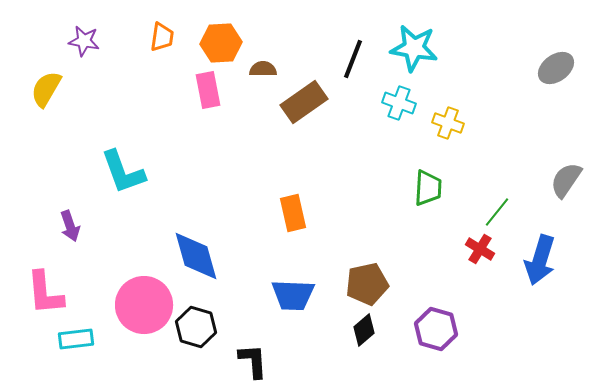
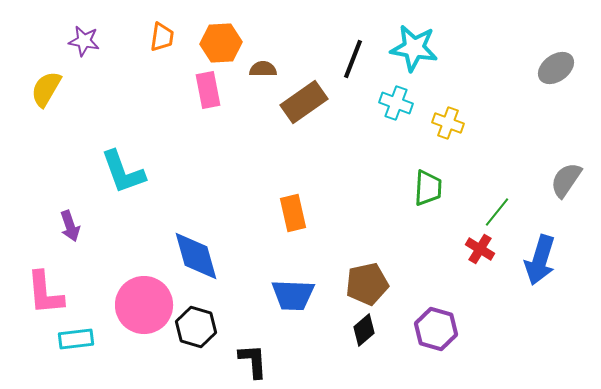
cyan cross: moved 3 px left
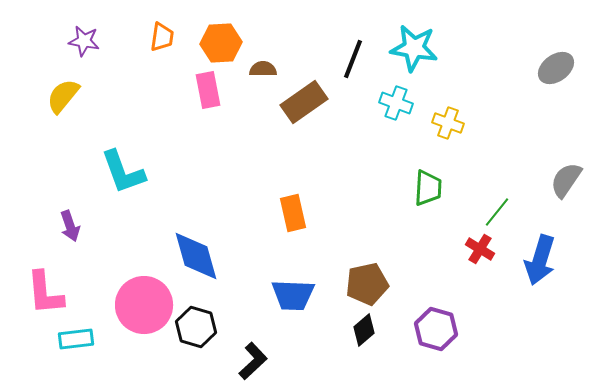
yellow semicircle: moved 17 px right, 7 px down; rotated 9 degrees clockwise
black L-shape: rotated 51 degrees clockwise
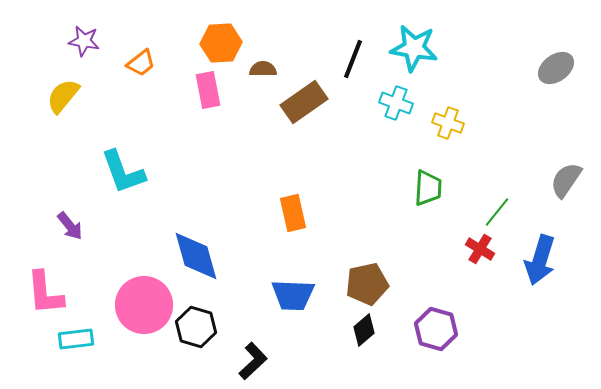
orange trapezoid: moved 21 px left, 26 px down; rotated 44 degrees clockwise
purple arrow: rotated 20 degrees counterclockwise
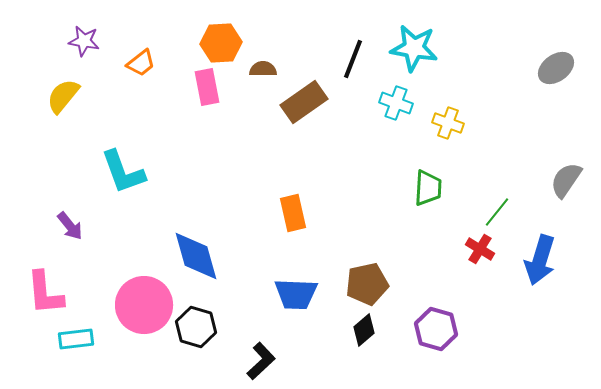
pink rectangle: moved 1 px left, 3 px up
blue trapezoid: moved 3 px right, 1 px up
black L-shape: moved 8 px right
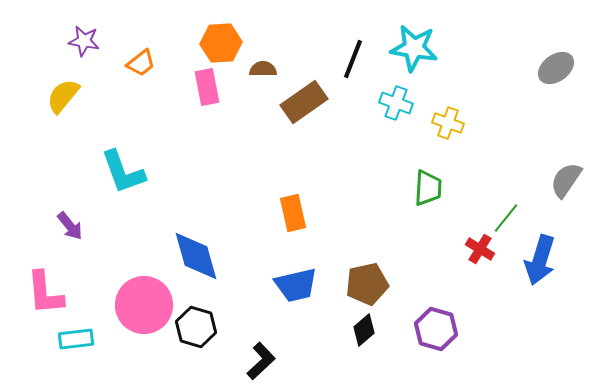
green line: moved 9 px right, 6 px down
blue trapezoid: moved 9 px up; rotated 15 degrees counterclockwise
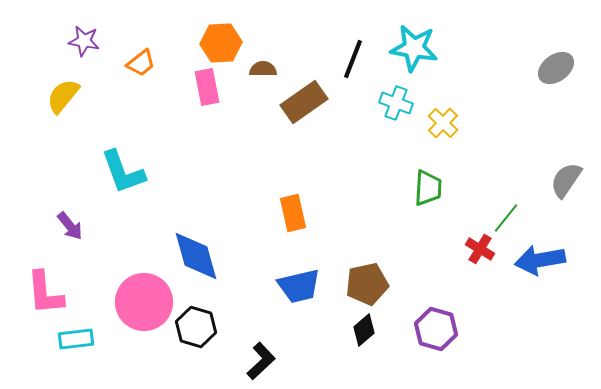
yellow cross: moved 5 px left; rotated 24 degrees clockwise
blue arrow: rotated 63 degrees clockwise
blue trapezoid: moved 3 px right, 1 px down
pink circle: moved 3 px up
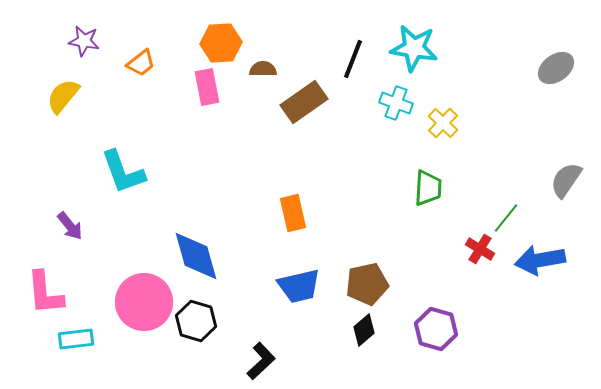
black hexagon: moved 6 px up
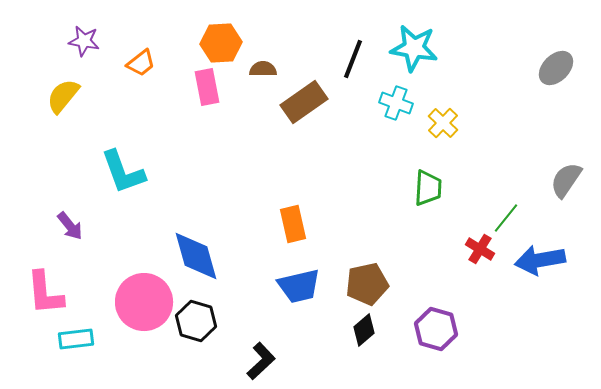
gray ellipse: rotated 9 degrees counterclockwise
orange rectangle: moved 11 px down
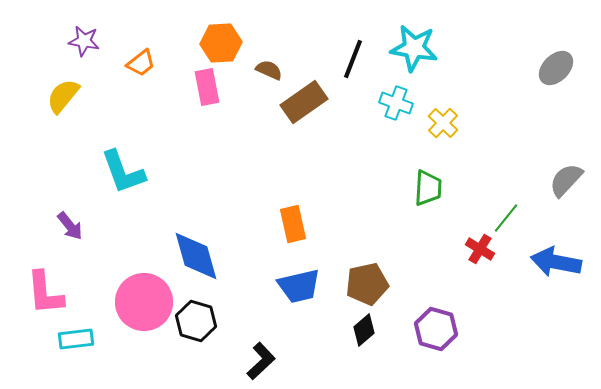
brown semicircle: moved 6 px right, 1 px down; rotated 24 degrees clockwise
gray semicircle: rotated 9 degrees clockwise
blue arrow: moved 16 px right, 2 px down; rotated 21 degrees clockwise
